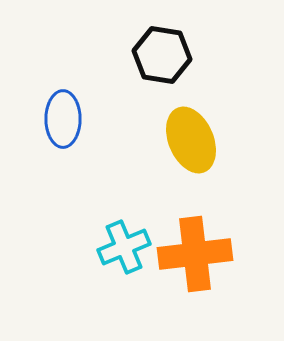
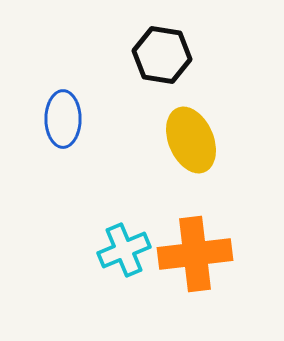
cyan cross: moved 3 px down
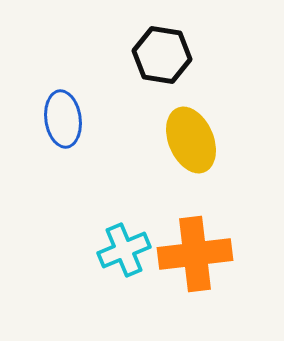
blue ellipse: rotated 8 degrees counterclockwise
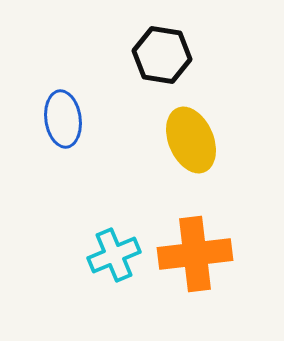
cyan cross: moved 10 px left, 5 px down
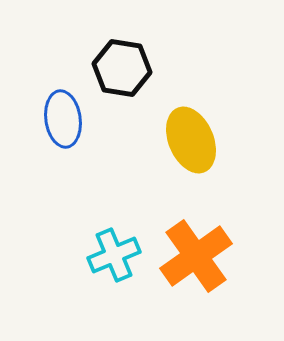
black hexagon: moved 40 px left, 13 px down
orange cross: moved 1 px right, 2 px down; rotated 28 degrees counterclockwise
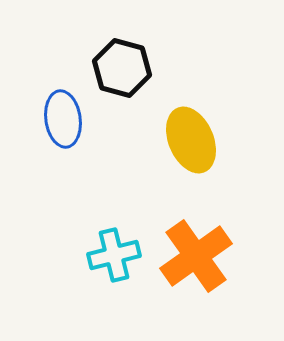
black hexagon: rotated 6 degrees clockwise
cyan cross: rotated 9 degrees clockwise
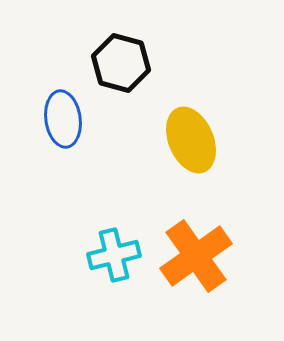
black hexagon: moved 1 px left, 5 px up
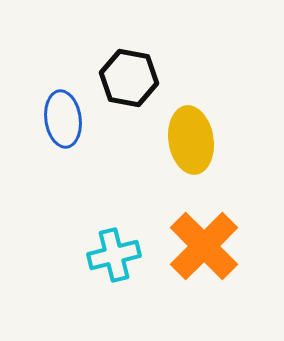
black hexagon: moved 8 px right, 15 px down; rotated 4 degrees counterclockwise
yellow ellipse: rotated 14 degrees clockwise
orange cross: moved 8 px right, 10 px up; rotated 10 degrees counterclockwise
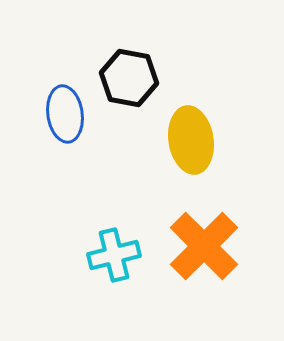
blue ellipse: moved 2 px right, 5 px up
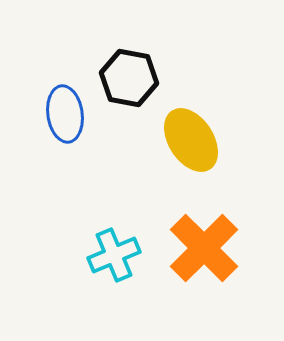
yellow ellipse: rotated 24 degrees counterclockwise
orange cross: moved 2 px down
cyan cross: rotated 9 degrees counterclockwise
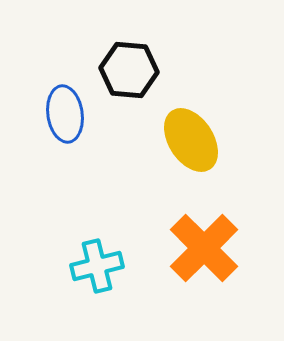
black hexagon: moved 8 px up; rotated 6 degrees counterclockwise
cyan cross: moved 17 px left, 11 px down; rotated 9 degrees clockwise
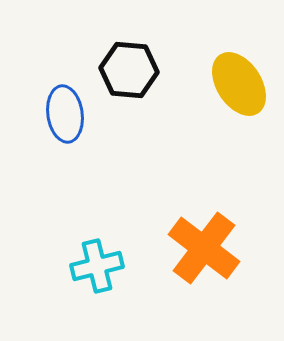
yellow ellipse: moved 48 px right, 56 px up
orange cross: rotated 8 degrees counterclockwise
